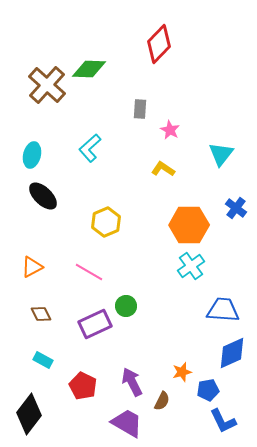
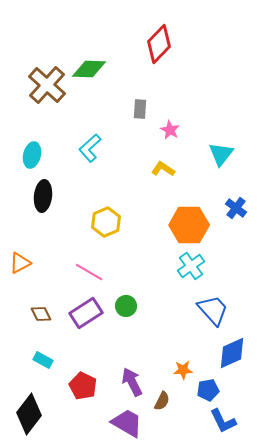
black ellipse: rotated 52 degrees clockwise
orange triangle: moved 12 px left, 4 px up
blue trapezoid: moved 10 px left; rotated 44 degrees clockwise
purple rectangle: moved 9 px left, 11 px up; rotated 8 degrees counterclockwise
orange star: moved 1 px right, 2 px up; rotated 12 degrees clockwise
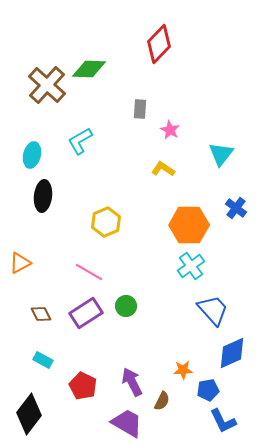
cyan L-shape: moved 10 px left, 7 px up; rotated 12 degrees clockwise
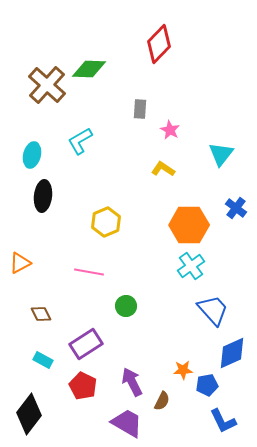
pink line: rotated 20 degrees counterclockwise
purple rectangle: moved 31 px down
blue pentagon: moved 1 px left, 5 px up
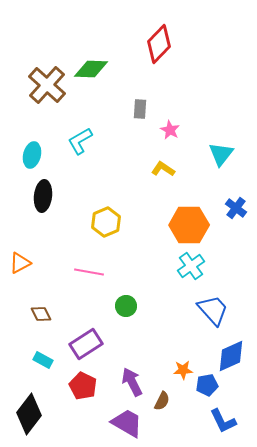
green diamond: moved 2 px right
blue diamond: moved 1 px left, 3 px down
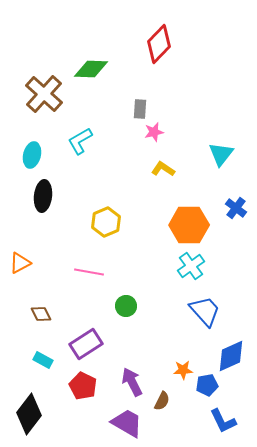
brown cross: moved 3 px left, 9 px down
pink star: moved 16 px left, 2 px down; rotated 30 degrees clockwise
blue trapezoid: moved 8 px left, 1 px down
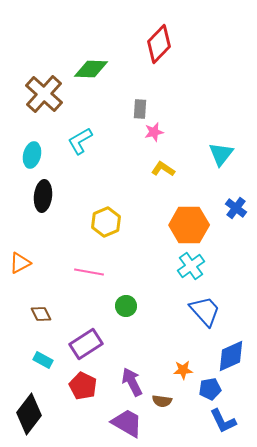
blue pentagon: moved 3 px right, 4 px down
brown semicircle: rotated 72 degrees clockwise
